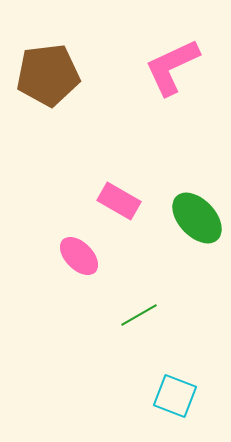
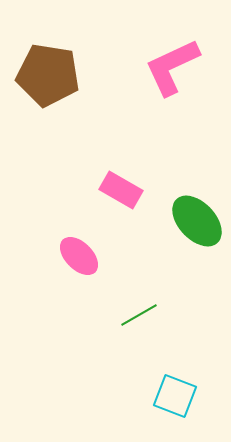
brown pentagon: rotated 16 degrees clockwise
pink rectangle: moved 2 px right, 11 px up
green ellipse: moved 3 px down
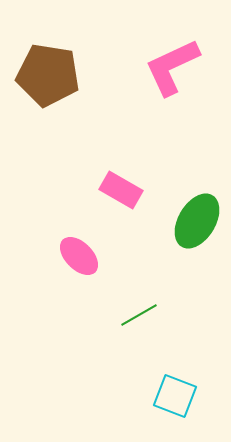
green ellipse: rotated 74 degrees clockwise
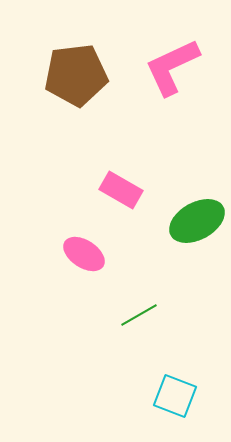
brown pentagon: moved 28 px right; rotated 16 degrees counterclockwise
green ellipse: rotated 30 degrees clockwise
pink ellipse: moved 5 px right, 2 px up; rotated 12 degrees counterclockwise
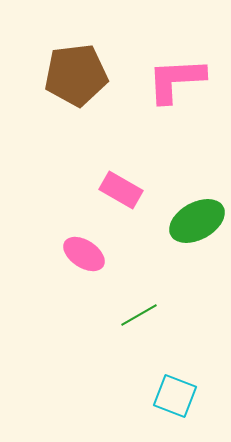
pink L-shape: moved 4 px right, 13 px down; rotated 22 degrees clockwise
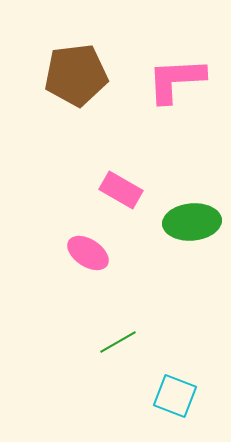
green ellipse: moved 5 px left, 1 px down; rotated 24 degrees clockwise
pink ellipse: moved 4 px right, 1 px up
green line: moved 21 px left, 27 px down
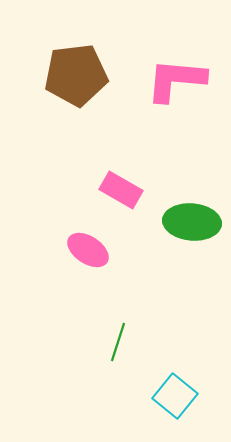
pink L-shape: rotated 8 degrees clockwise
green ellipse: rotated 10 degrees clockwise
pink ellipse: moved 3 px up
green line: rotated 42 degrees counterclockwise
cyan square: rotated 18 degrees clockwise
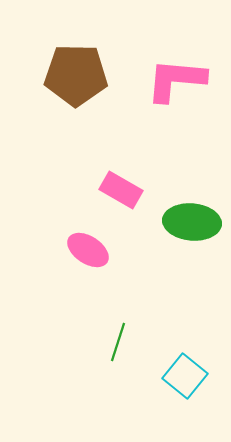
brown pentagon: rotated 8 degrees clockwise
cyan square: moved 10 px right, 20 px up
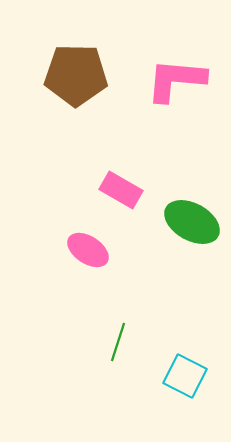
green ellipse: rotated 24 degrees clockwise
cyan square: rotated 12 degrees counterclockwise
